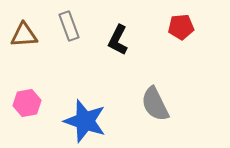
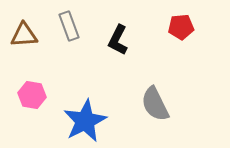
pink hexagon: moved 5 px right, 8 px up; rotated 20 degrees clockwise
blue star: rotated 27 degrees clockwise
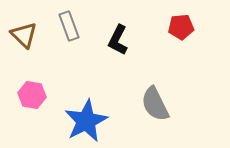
brown triangle: rotated 48 degrees clockwise
blue star: moved 1 px right
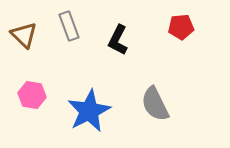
blue star: moved 3 px right, 10 px up
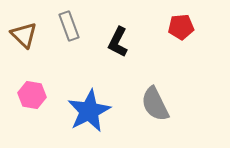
black L-shape: moved 2 px down
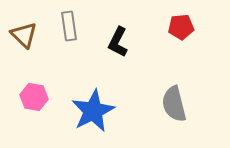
gray rectangle: rotated 12 degrees clockwise
pink hexagon: moved 2 px right, 2 px down
gray semicircle: moved 19 px right; rotated 12 degrees clockwise
blue star: moved 4 px right
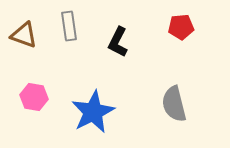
brown triangle: rotated 24 degrees counterclockwise
blue star: moved 1 px down
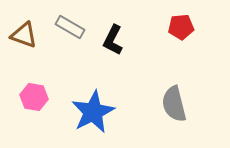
gray rectangle: moved 1 px right, 1 px down; rotated 52 degrees counterclockwise
black L-shape: moved 5 px left, 2 px up
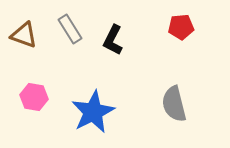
gray rectangle: moved 2 px down; rotated 28 degrees clockwise
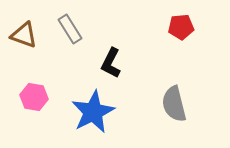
black L-shape: moved 2 px left, 23 px down
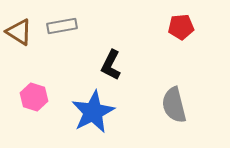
gray rectangle: moved 8 px left, 3 px up; rotated 68 degrees counterclockwise
brown triangle: moved 5 px left, 3 px up; rotated 12 degrees clockwise
black L-shape: moved 2 px down
pink hexagon: rotated 8 degrees clockwise
gray semicircle: moved 1 px down
